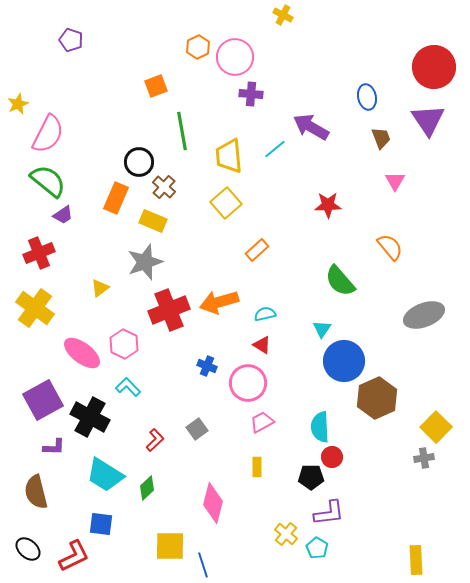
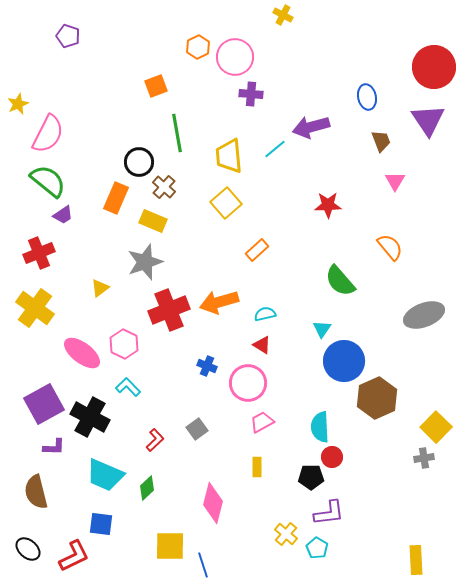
purple pentagon at (71, 40): moved 3 px left, 4 px up
purple arrow at (311, 127): rotated 45 degrees counterclockwise
green line at (182, 131): moved 5 px left, 2 px down
brown trapezoid at (381, 138): moved 3 px down
purple square at (43, 400): moved 1 px right, 4 px down
cyan trapezoid at (105, 475): rotated 9 degrees counterclockwise
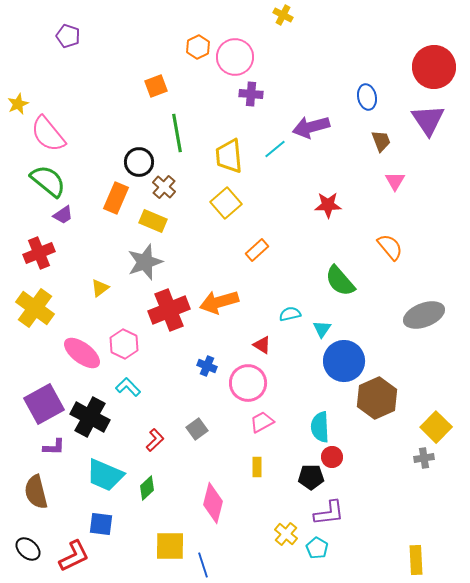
pink semicircle at (48, 134): rotated 114 degrees clockwise
cyan semicircle at (265, 314): moved 25 px right
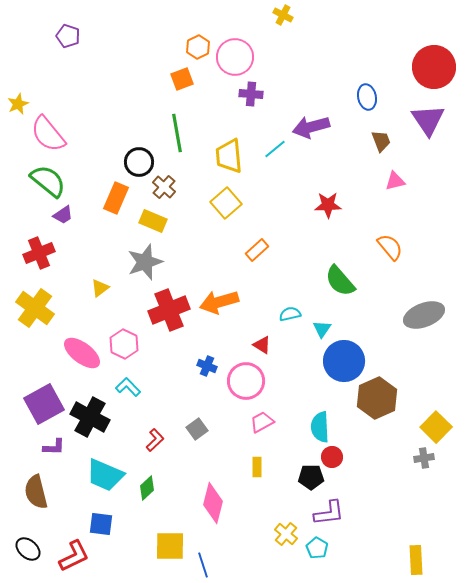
orange square at (156, 86): moved 26 px right, 7 px up
pink triangle at (395, 181): rotated 45 degrees clockwise
pink circle at (248, 383): moved 2 px left, 2 px up
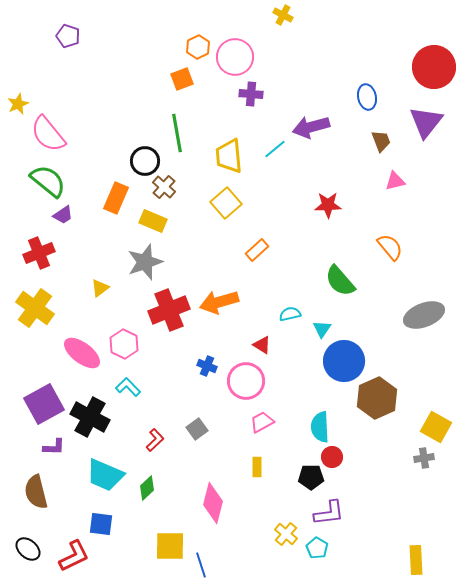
purple triangle at (428, 120): moved 2 px left, 2 px down; rotated 12 degrees clockwise
black circle at (139, 162): moved 6 px right, 1 px up
yellow square at (436, 427): rotated 16 degrees counterclockwise
blue line at (203, 565): moved 2 px left
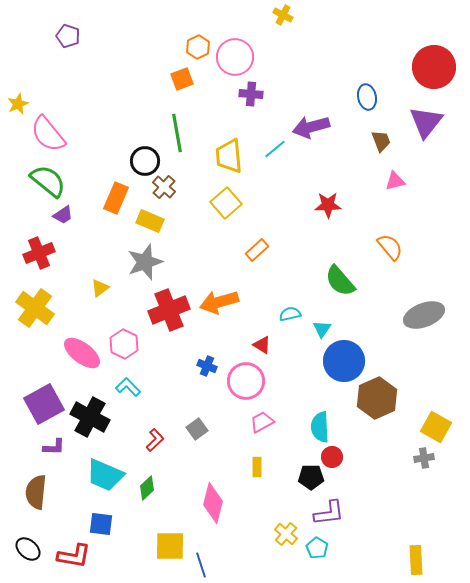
yellow rectangle at (153, 221): moved 3 px left
brown semicircle at (36, 492): rotated 20 degrees clockwise
red L-shape at (74, 556): rotated 36 degrees clockwise
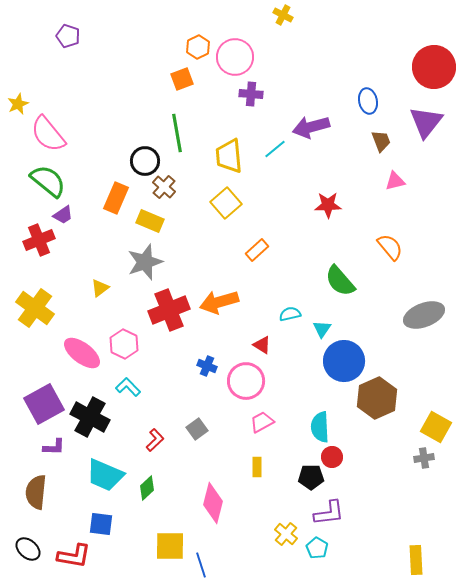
blue ellipse at (367, 97): moved 1 px right, 4 px down
red cross at (39, 253): moved 13 px up
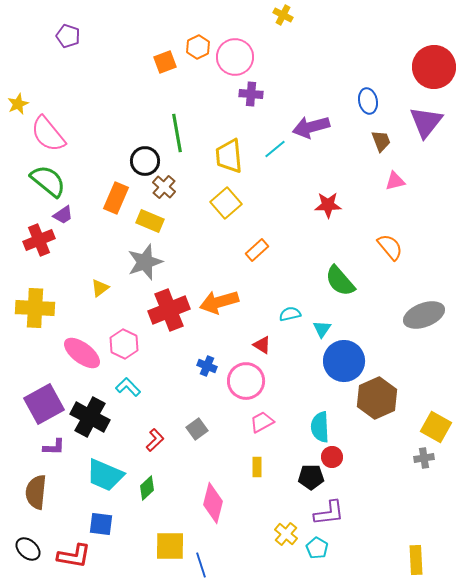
orange square at (182, 79): moved 17 px left, 17 px up
yellow cross at (35, 308): rotated 33 degrees counterclockwise
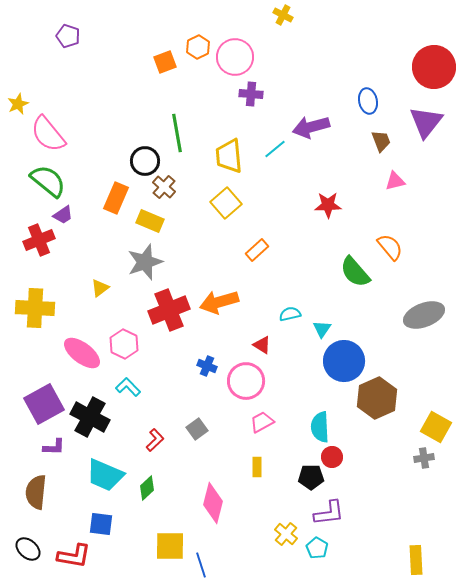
green semicircle at (340, 281): moved 15 px right, 9 px up
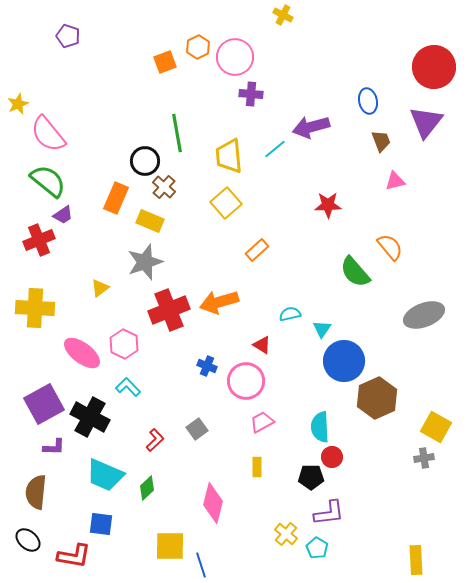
black ellipse at (28, 549): moved 9 px up
